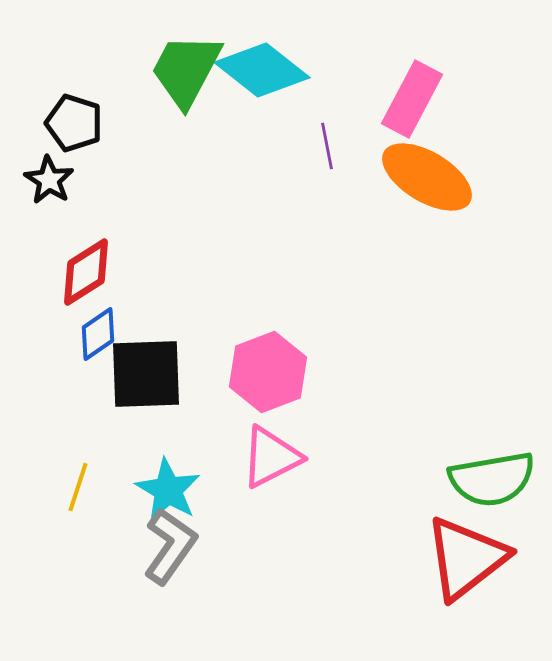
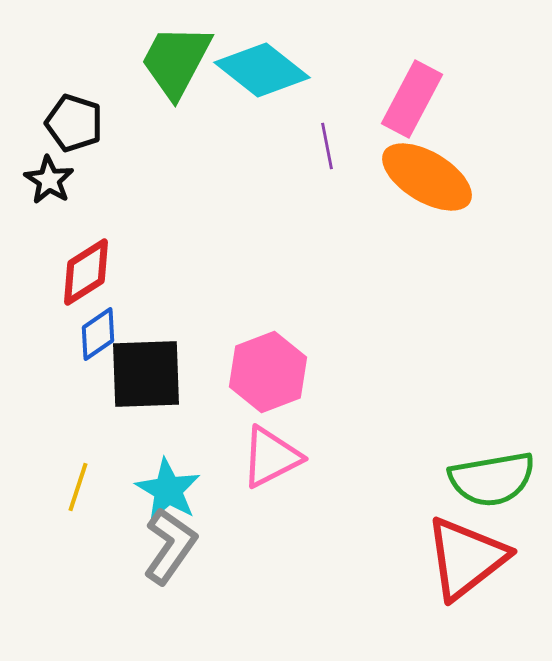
green trapezoid: moved 10 px left, 9 px up
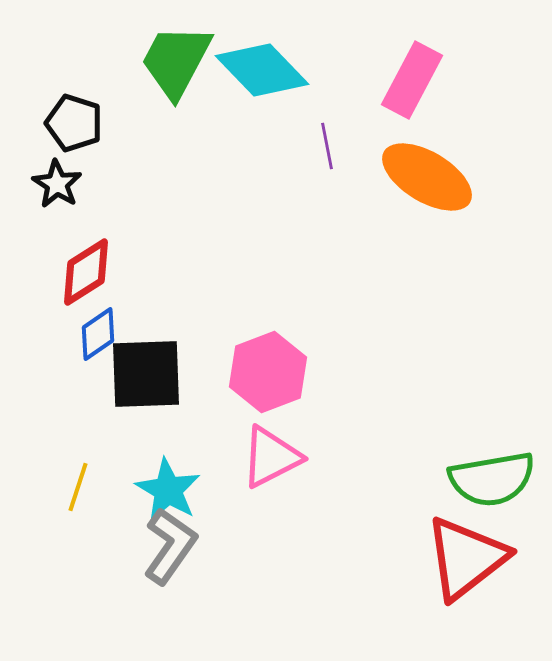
cyan diamond: rotated 8 degrees clockwise
pink rectangle: moved 19 px up
black star: moved 8 px right, 4 px down
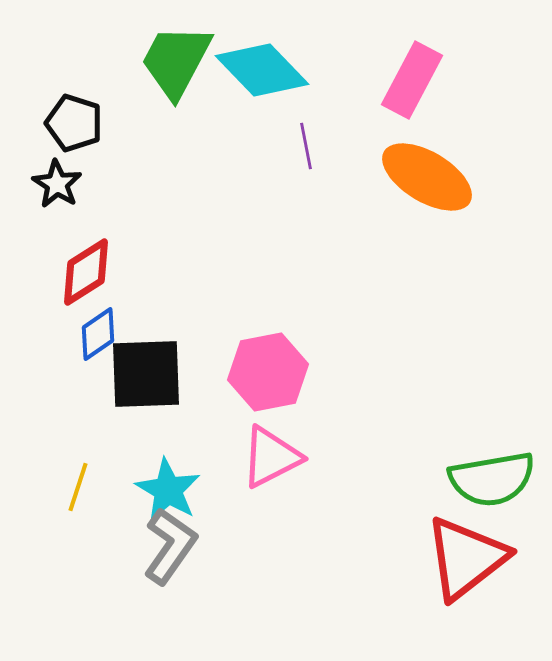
purple line: moved 21 px left
pink hexagon: rotated 10 degrees clockwise
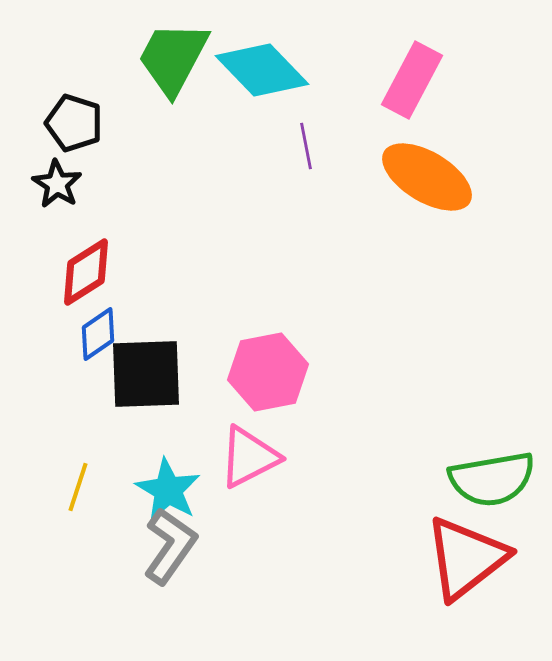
green trapezoid: moved 3 px left, 3 px up
pink triangle: moved 22 px left
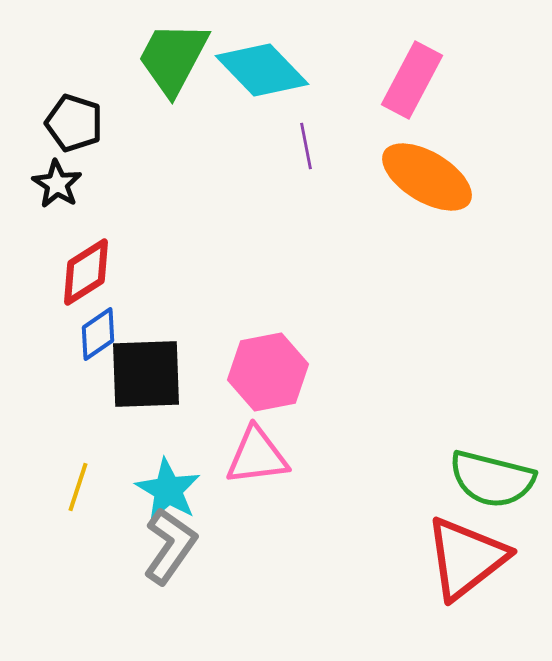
pink triangle: moved 8 px right, 1 px up; rotated 20 degrees clockwise
green semicircle: rotated 24 degrees clockwise
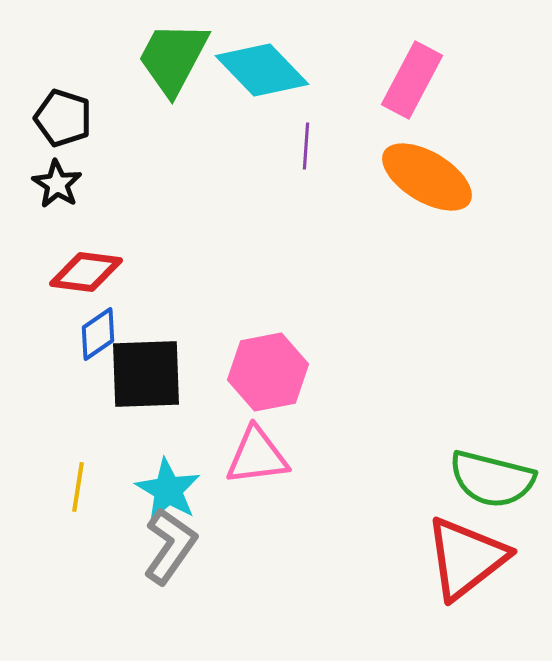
black pentagon: moved 11 px left, 5 px up
purple line: rotated 15 degrees clockwise
red diamond: rotated 40 degrees clockwise
yellow line: rotated 9 degrees counterclockwise
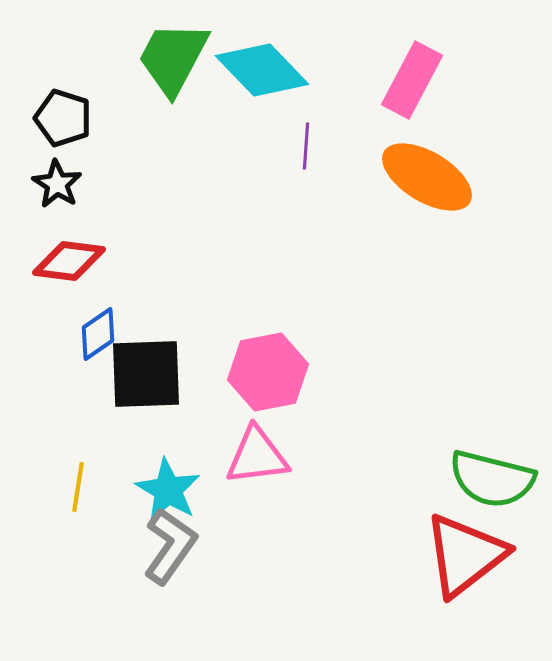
red diamond: moved 17 px left, 11 px up
red triangle: moved 1 px left, 3 px up
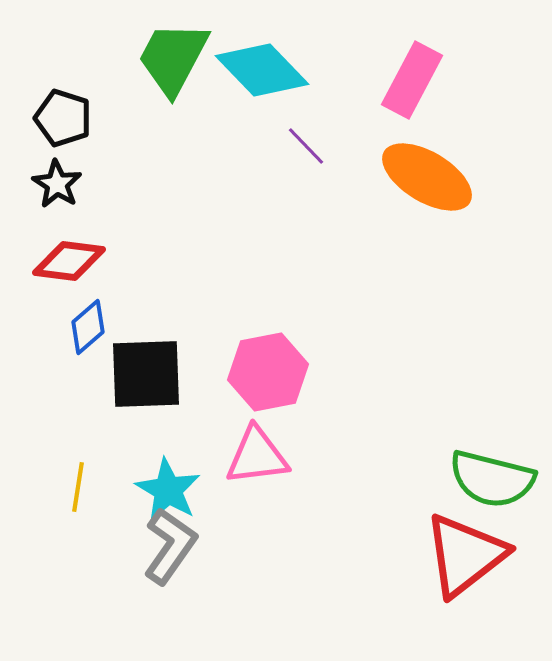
purple line: rotated 48 degrees counterclockwise
blue diamond: moved 10 px left, 7 px up; rotated 6 degrees counterclockwise
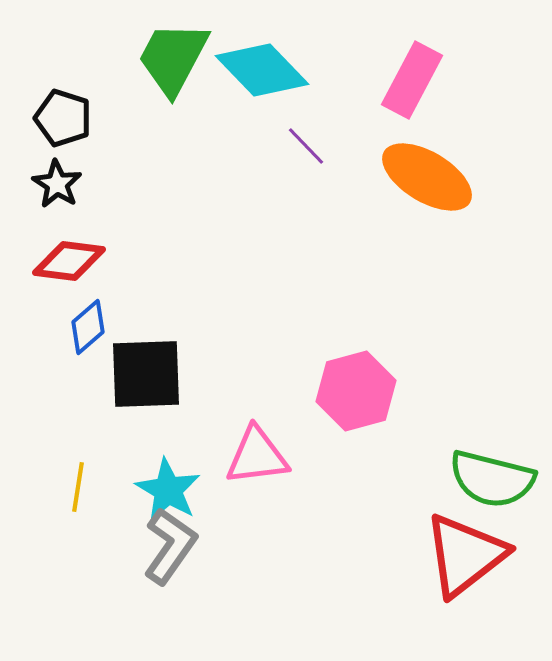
pink hexagon: moved 88 px right, 19 px down; rotated 4 degrees counterclockwise
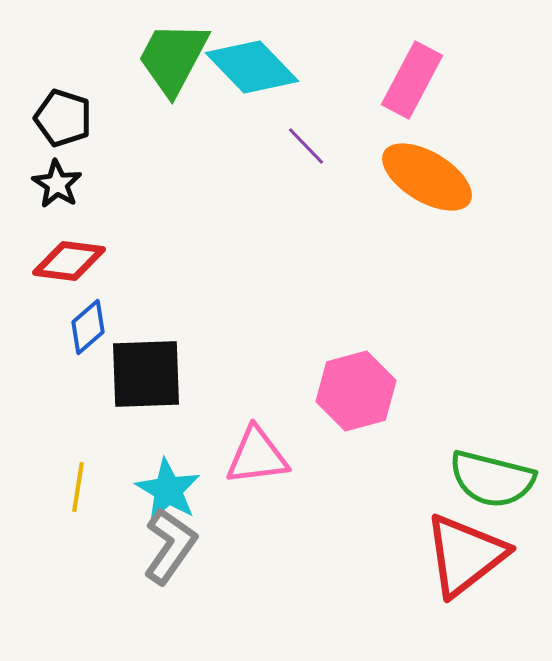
cyan diamond: moved 10 px left, 3 px up
